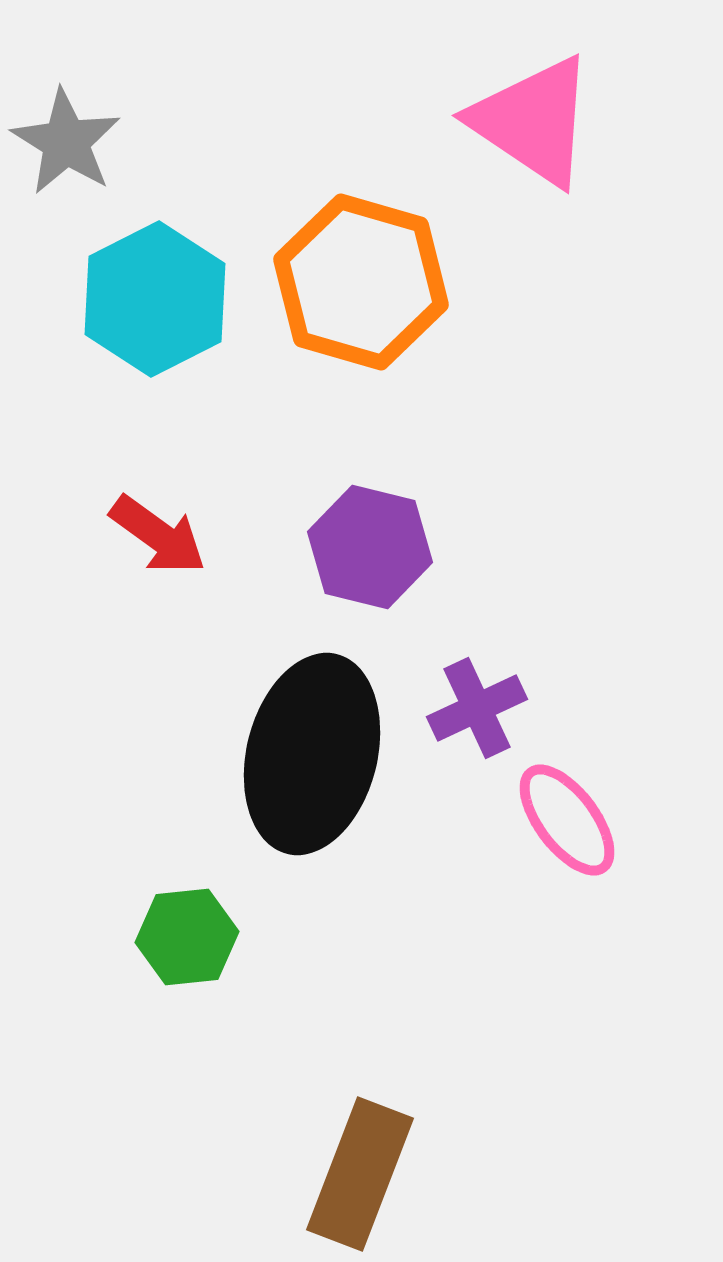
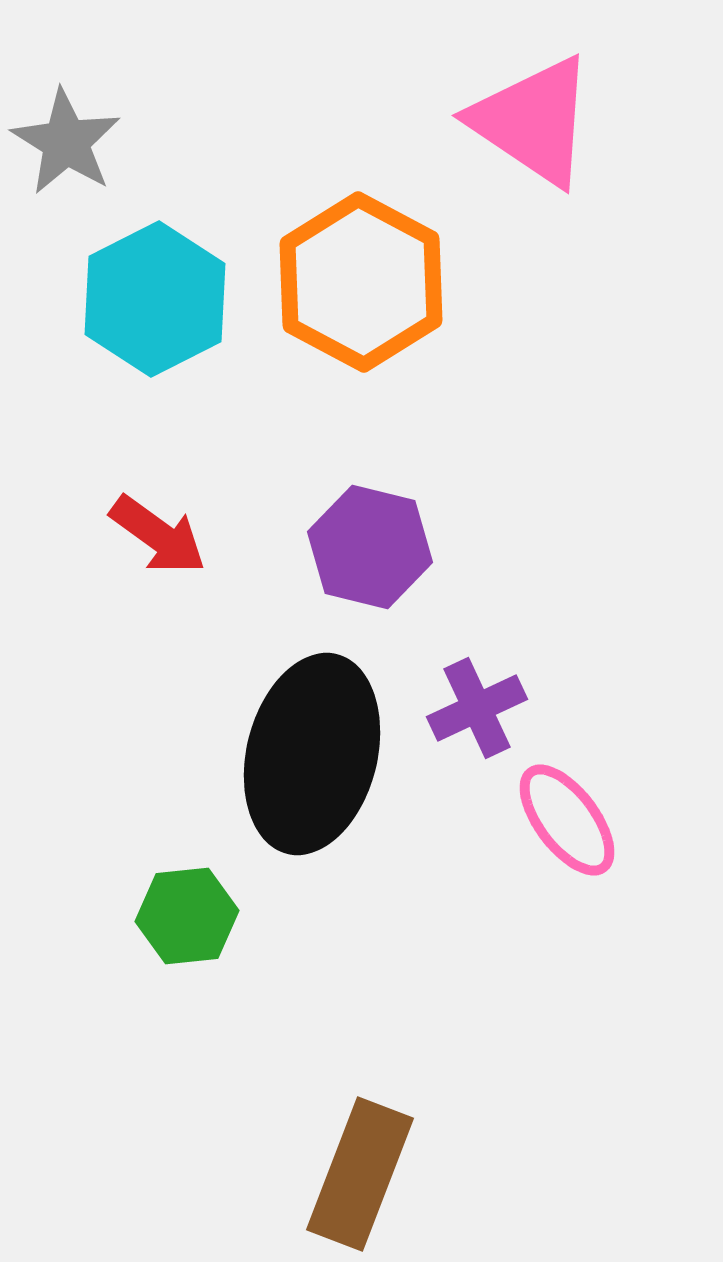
orange hexagon: rotated 12 degrees clockwise
green hexagon: moved 21 px up
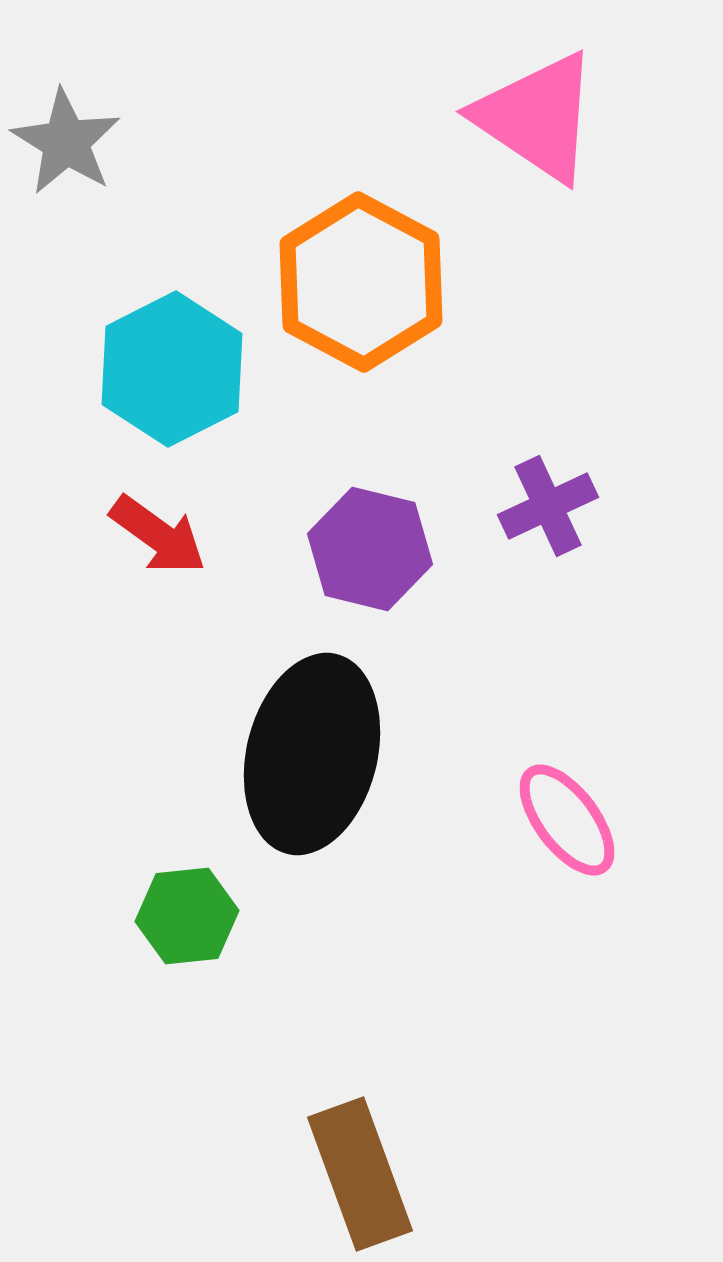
pink triangle: moved 4 px right, 4 px up
cyan hexagon: moved 17 px right, 70 px down
purple hexagon: moved 2 px down
purple cross: moved 71 px right, 202 px up
brown rectangle: rotated 41 degrees counterclockwise
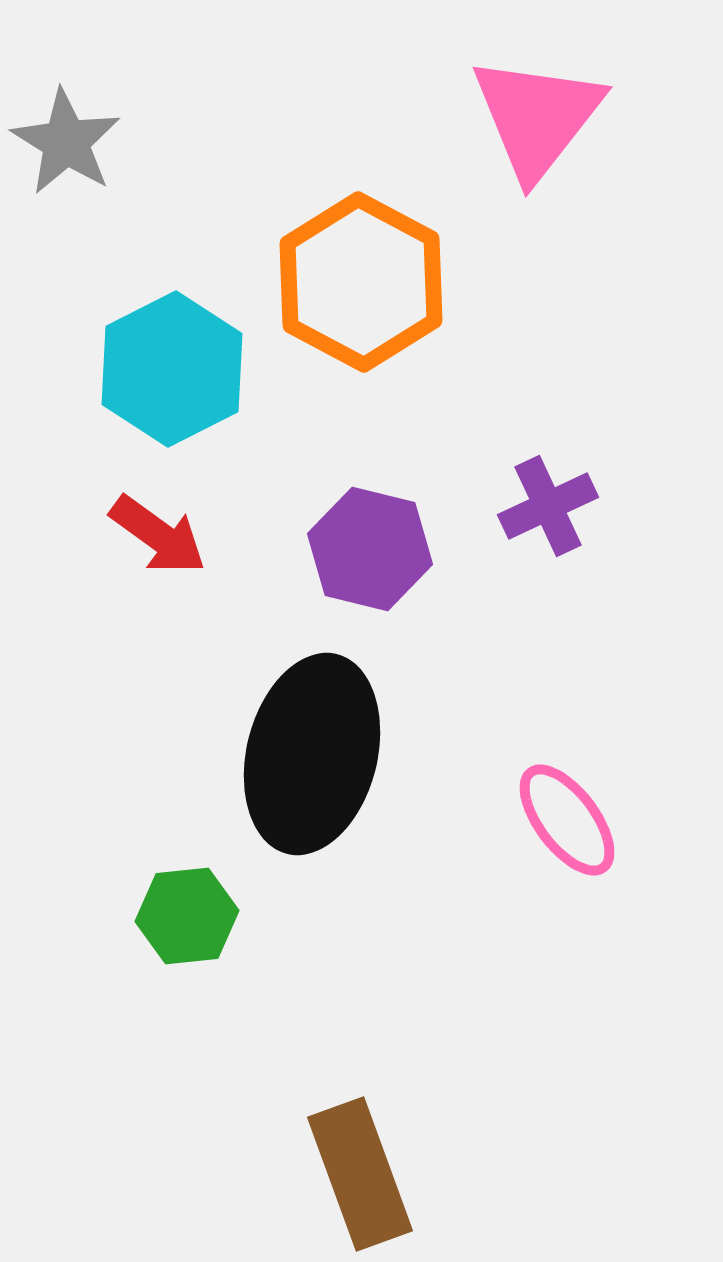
pink triangle: rotated 34 degrees clockwise
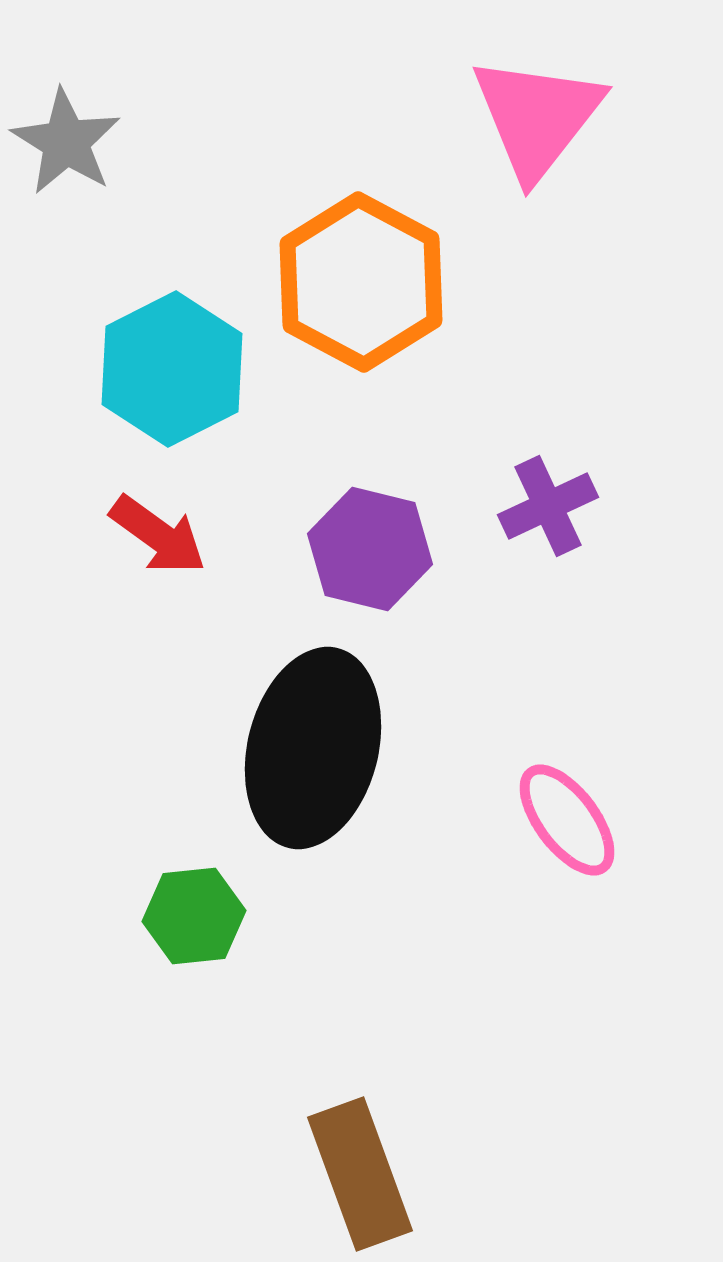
black ellipse: moved 1 px right, 6 px up
green hexagon: moved 7 px right
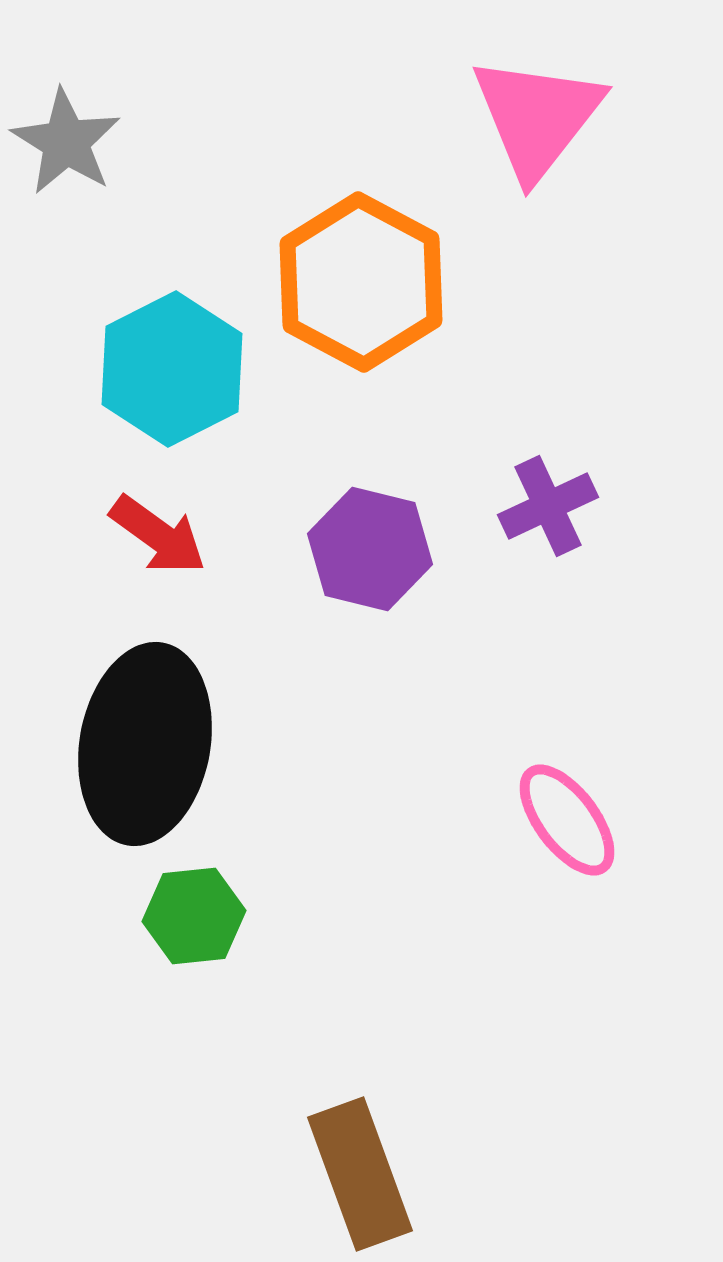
black ellipse: moved 168 px left, 4 px up; rotated 4 degrees counterclockwise
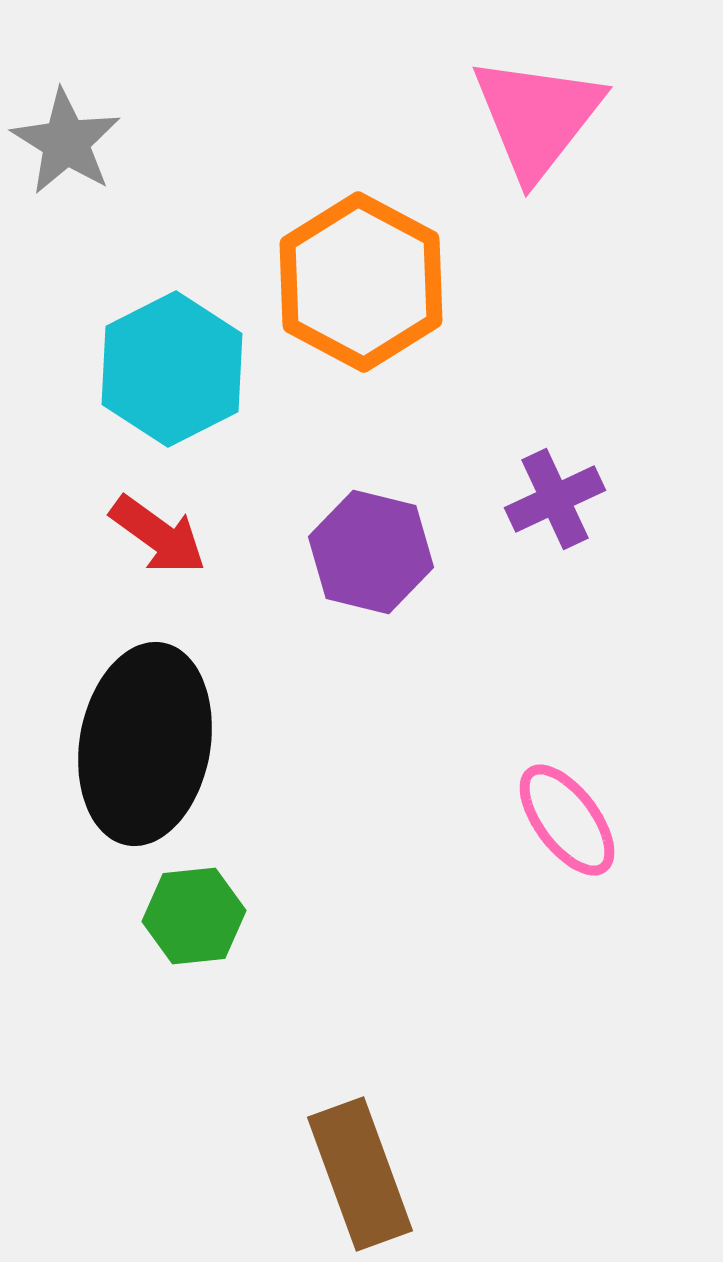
purple cross: moved 7 px right, 7 px up
purple hexagon: moved 1 px right, 3 px down
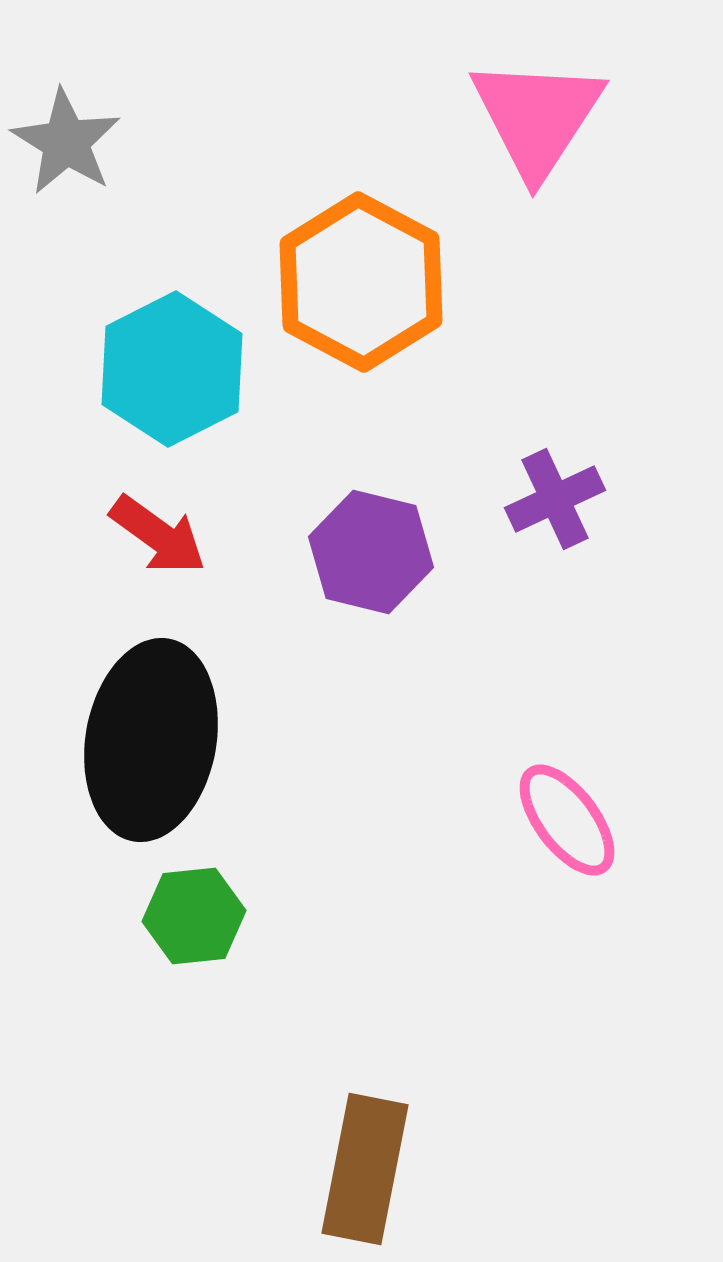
pink triangle: rotated 5 degrees counterclockwise
black ellipse: moved 6 px right, 4 px up
brown rectangle: moved 5 px right, 5 px up; rotated 31 degrees clockwise
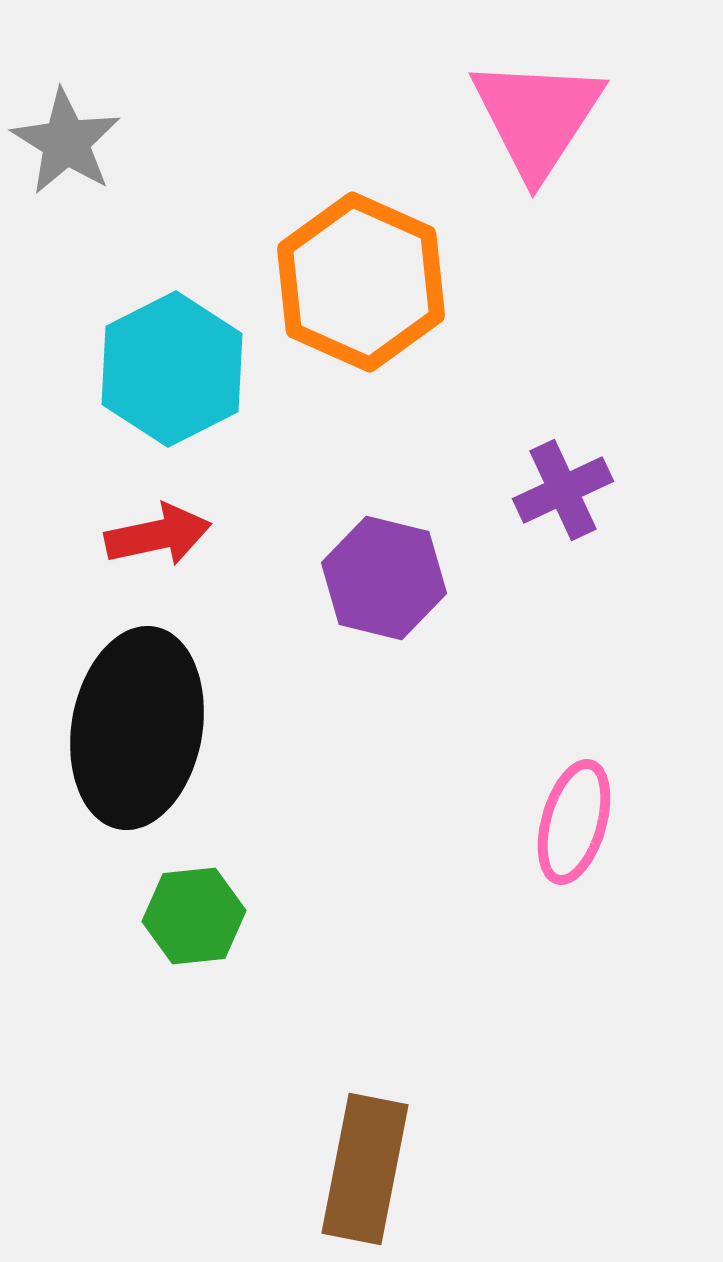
orange hexagon: rotated 4 degrees counterclockwise
purple cross: moved 8 px right, 9 px up
red arrow: rotated 48 degrees counterclockwise
purple hexagon: moved 13 px right, 26 px down
black ellipse: moved 14 px left, 12 px up
pink ellipse: moved 7 px right, 2 px down; rotated 53 degrees clockwise
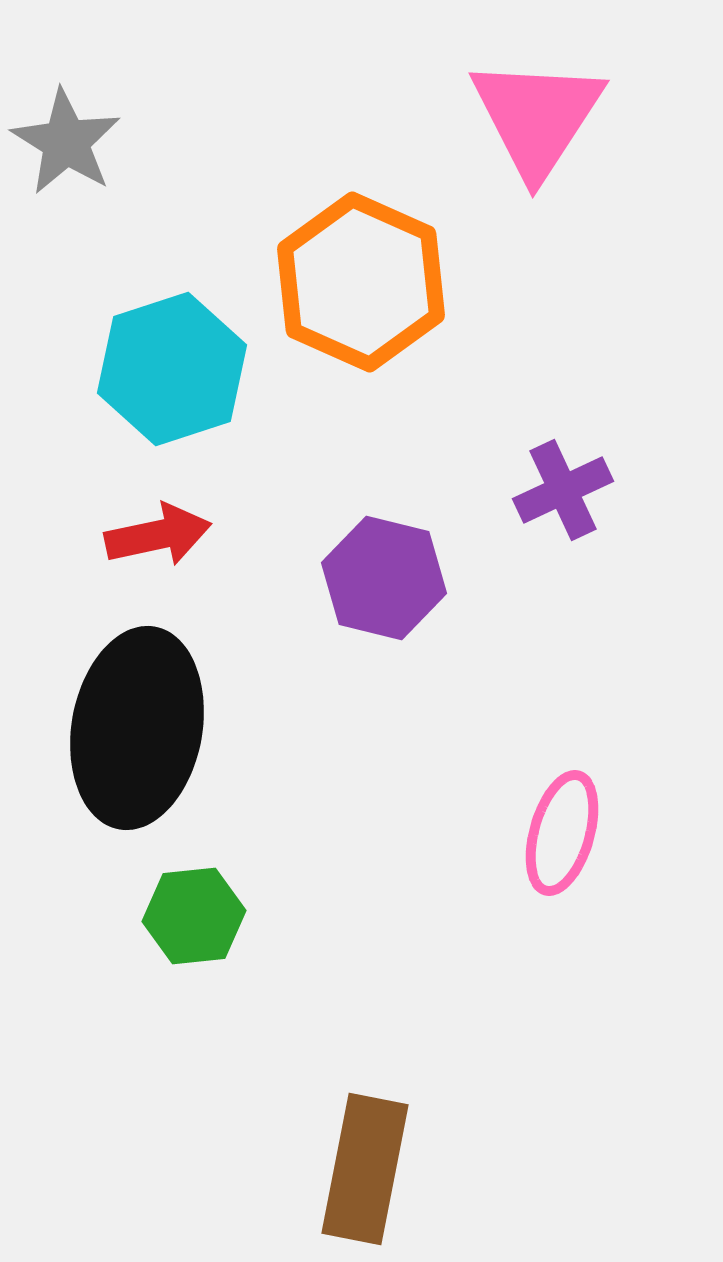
cyan hexagon: rotated 9 degrees clockwise
pink ellipse: moved 12 px left, 11 px down
